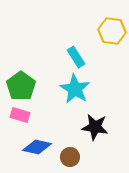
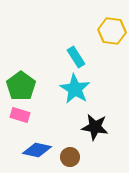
blue diamond: moved 3 px down
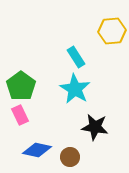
yellow hexagon: rotated 12 degrees counterclockwise
pink rectangle: rotated 48 degrees clockwise
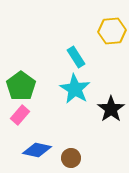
pink rectangle: rotated 66 degrees clockwise
black star: moved 16 px right, 18 px up; rotated 28 degrees clockwise
brown circle: moved 1 px right, 1 px down
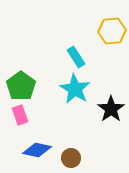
pink rectangle: rotated 60 degrees counterclockwise
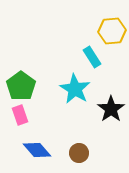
cyan rectangle: moved 16 px right
blue diamond: rotated 36 degrees clockwise
brown circle: moved 8 px right, 5 px up
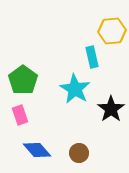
cyan rectangle: rotated 20 degrees clockwise
green pentagon: moved 2 px right, 6 px up
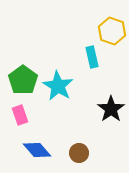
yellow hexagon: rotated 24 degrees clockwise
cyan star: moved 17 px left, 3 px up
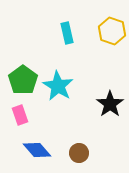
cyan rectangle: moved 25 px left, 24 px up
black star: moved 1 px left, 5 px up
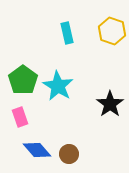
pink rectangle: moved 2 px down
brown circle: moved 10 px left, 1 px down
